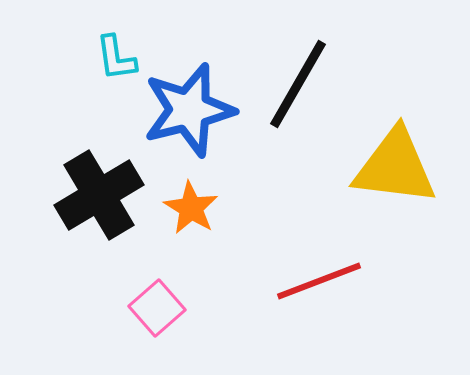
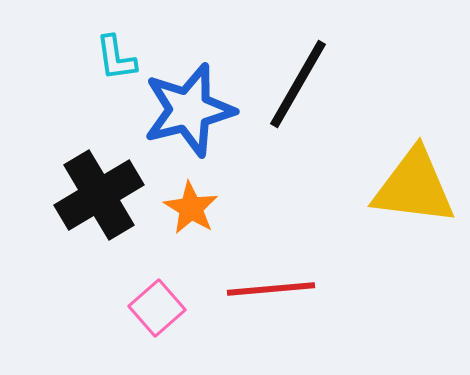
yellow triangle: moved 19 px right, 20 px down
red line: moved 48 px left, 8 px down; rotated 16 degrees clockwise
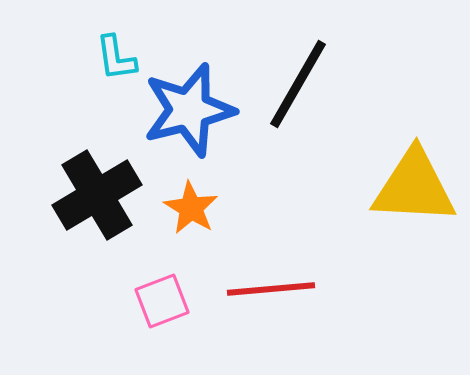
yellow triangle: rotated 4 degrees counterclockwise
black cross: moved 2 px left
pink square: moved 5 px right, 7 px up; rotated 20 degrees clockwise
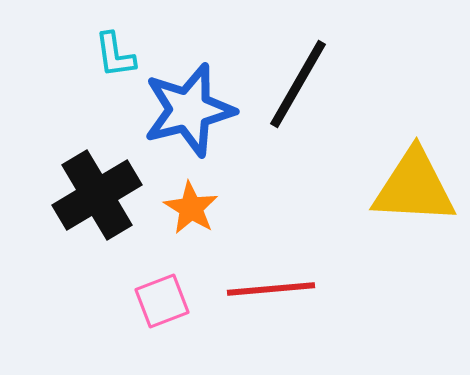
cyan L-shape: moved 1 px left, 3 px up
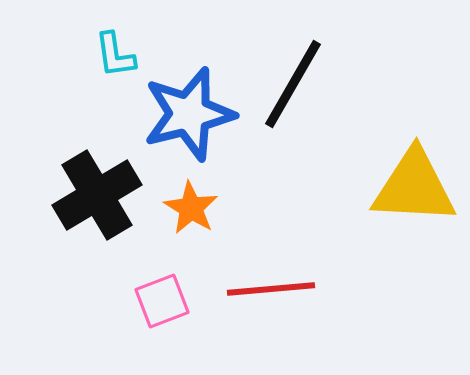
black line: moved 5 px left
blue star: moved 4 px down
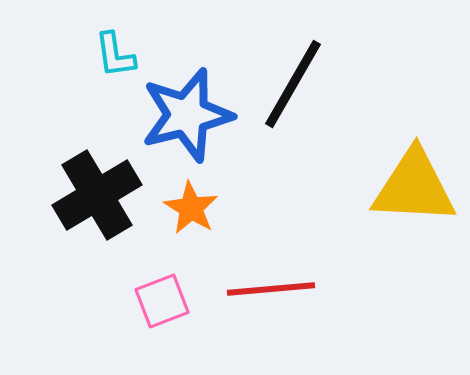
blue star: moved 2 px left, 1 px down
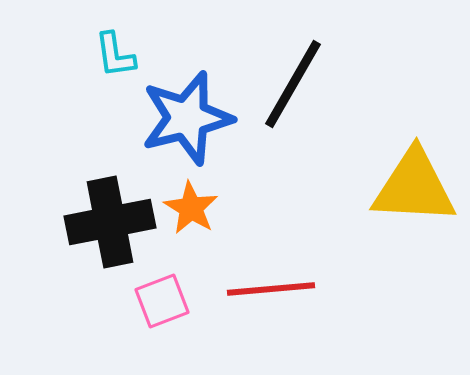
blue star: moved 3 px down
black cross: moved 13 px right, 27 px down; rotated 20 degrees clockwise
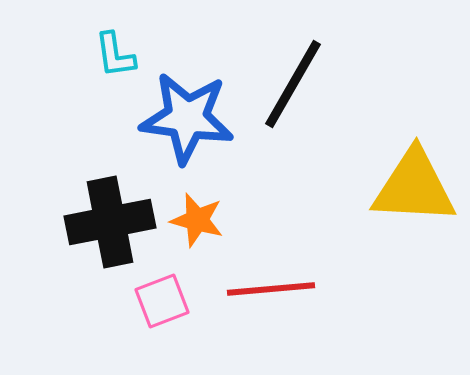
blue star: rotated 22 degrees clockwise
orange star: moved 6 px right, 12 px down; rotated 16 degrees counterclockwise
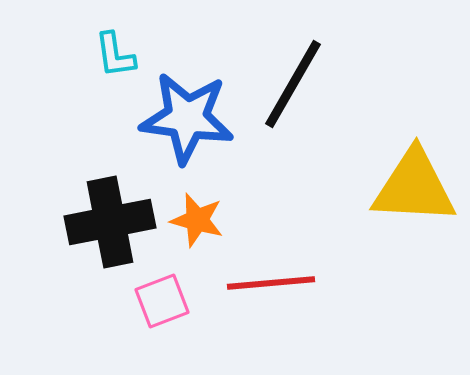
red line: moved 6 px up
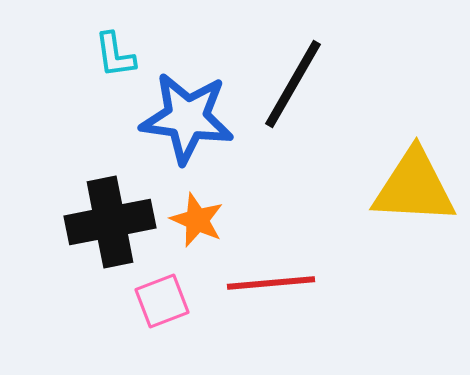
orange star: rotated 8 degrees clockwise
